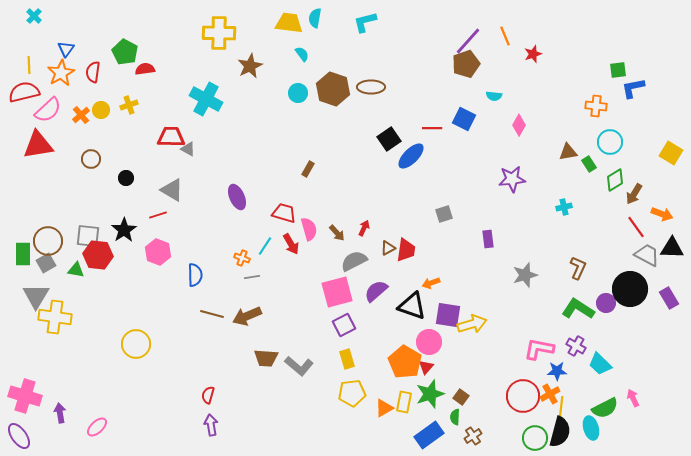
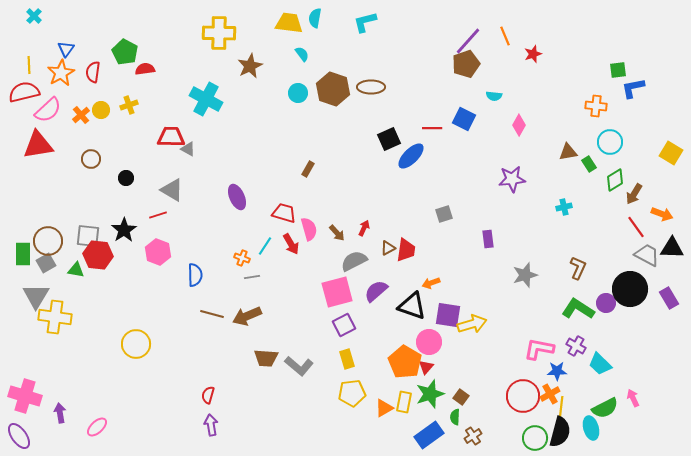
black square at (389, 139): rotated 10 degrees clockwise
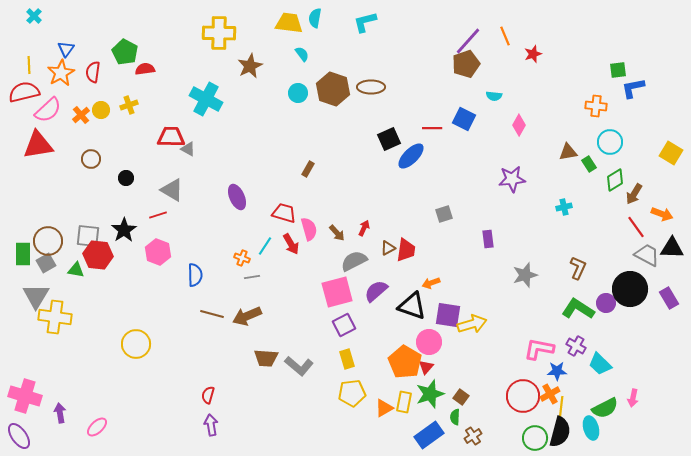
pink arrow at (633, 398): rotated 144 degrees counterclockwise
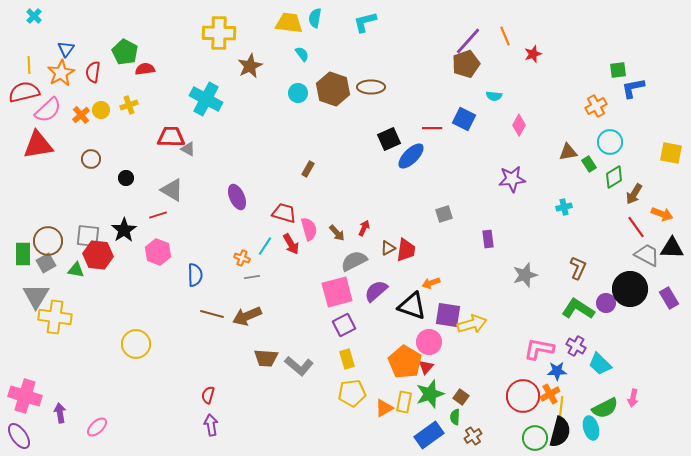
orange cross at (596, 106): rotated 35 degrees counterclockwise
yellow square at (671, 153): rotated 20 degrees counterclockwise
green diamond at (615, 180): moved 1 px left, 3 px up
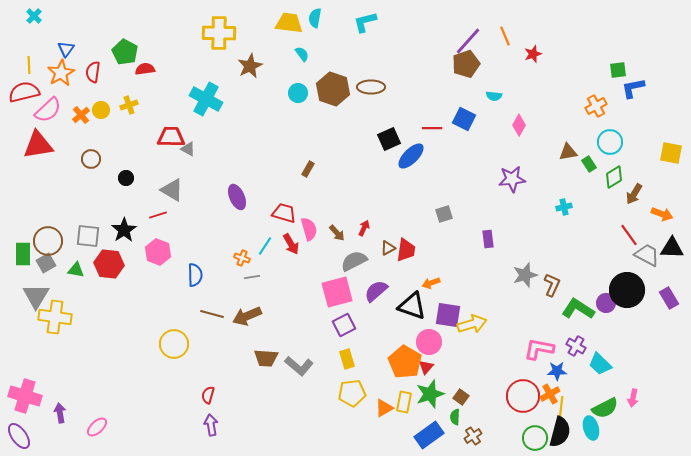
red line at (636, 227): moved 7 px left, 8 px down
red hexagon at (98, 255): moved 11 px right, 9 px down
brown L-shape at (578, 268): moved 26 px left, 17 px down
black circle at (630, 289): moved 3 px left, 1 px down
yellow circle at (136, 344): moved 38 px right
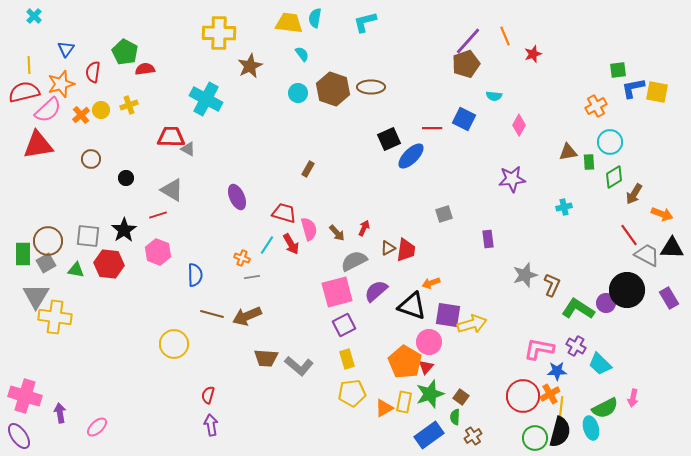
orange star at (61, 73): moved 11 px down; rotated 12 degrees clockwise
yellow square at (671, 153): moved 14 px left, 61 px up
green rectangle at (589, 164): moved 2 px up; rotated 28 degrees clockwise
cyan line at (265, 246): moved 2 px right, 1 px up
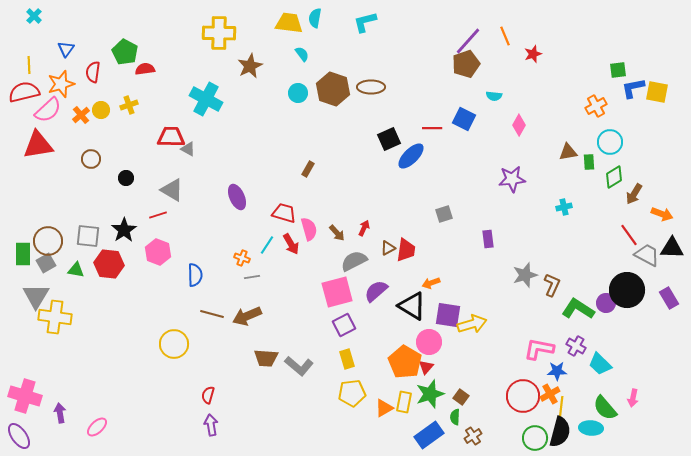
black triangle at (412, 306): rotated 12 degrees clockwise
green semicircle at (605, 408): rotated 76 degrees clockwise
cyan ellipse at (591, 428): rotated 70 degrees counterclockwise
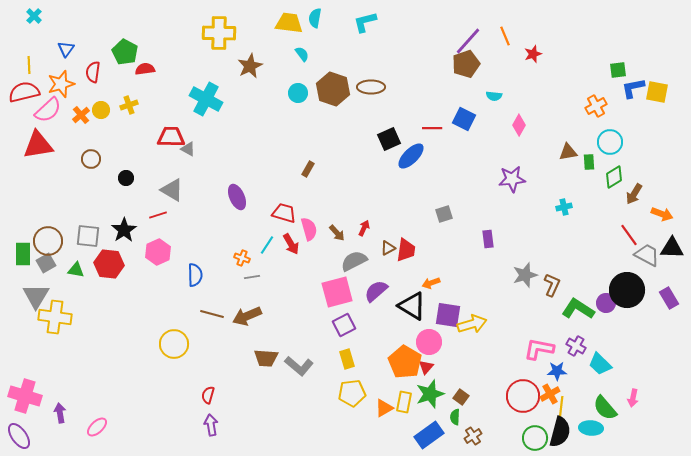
pink hexagon at (158, 252): rotated 15 degrees clockwise
